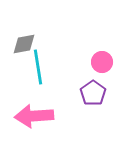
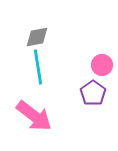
gray diamond: moved 13 px right, 7 px up
pink circle: moved 3 px down
pink arrow: rotated 138 degrees counterclockwise
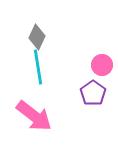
gray diamond: rotated 55 degrees counterclockwise
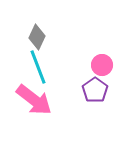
cyan line: rotated 12 degrees counterclockwise
purple pentagon: moved 2 px right, 3 px up
pink arrow: moved 16 px up
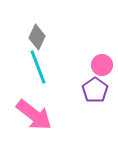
pink arrow: moved 15 px down
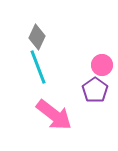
pink arrow: moved 20 px right
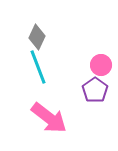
pink circle: moved 1 px left
pink arrow: moved 5 px left, 3 px down
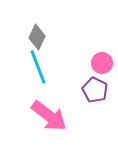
pink circle: moved 1 px right, 2 px up
purple pentagon: rotated 10 degrees counterclockwise
pink arrow: moved 2 px up
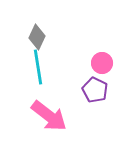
cyan line: rotated 12 degrees clockwise
